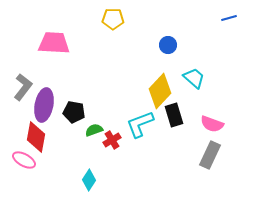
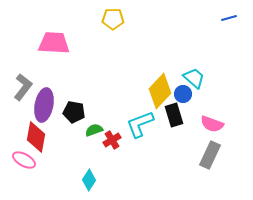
blue circle: moved 15 px right, 49 px down
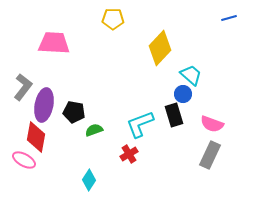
cyan trapezoid: moved 3 px left, 3 px up
yellow diamond: moved 43 px up
red cross: moved 17 px right, 14 px down
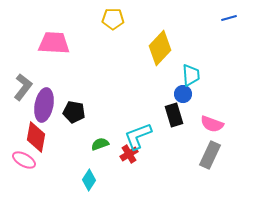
cyan trapezoid: rotated 45 degrees clockwise
cyan L-shape: moved 2 px left, 12 px down
green semicircle: moved 6 px right, 14 px down
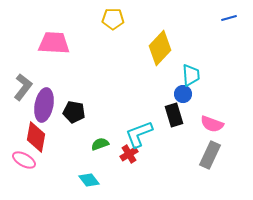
cyan L-shape: moved 1 px right, 2 px up
cyan diamond: rotated 70 degrees counterclockwise
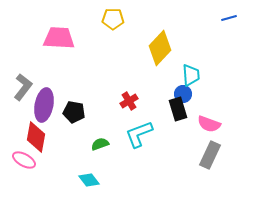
pink trapezoid: moved 5 px right, 5 px up
black rectangle: moved 4 px right, 6 px up
pink semicircle: moved 3 px left
red cross: moved 53 px up
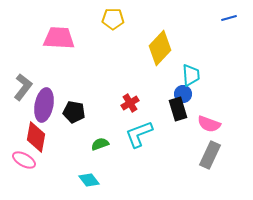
red cross: moved 1 px right, 2 px down
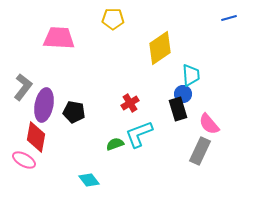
yellow diamond: rotated 12 degrees clockwise
pink semicircle: rotated 30 degrees clockwise
green semicircle: moved 15 px right
gray rectangle: moved 10 px left, 4 px up
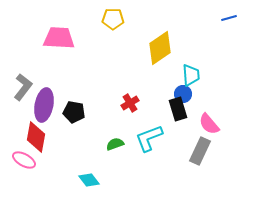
cyan L-shape: moved 10 px right, 4 px down
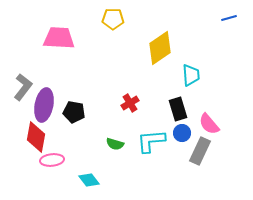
blue circle: moved 1 px left, 39 px down
cyan L-shape: moved 2 px right, 3 px down; rotated 16 degrees clockwise
green semicircle: rotated 144 degrees counterclockwise
pink ellipse: moved 28 px right; rotated 35 degrees counterclockwise
